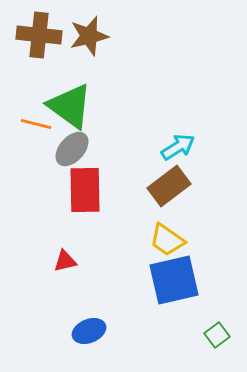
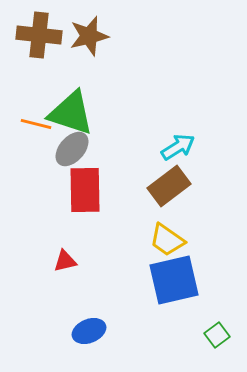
green triangle: moved 1 px right, 7 px down; rotated 18 degrees counterclockwise
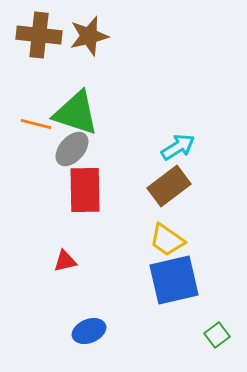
green triangle: moved 5 px right
